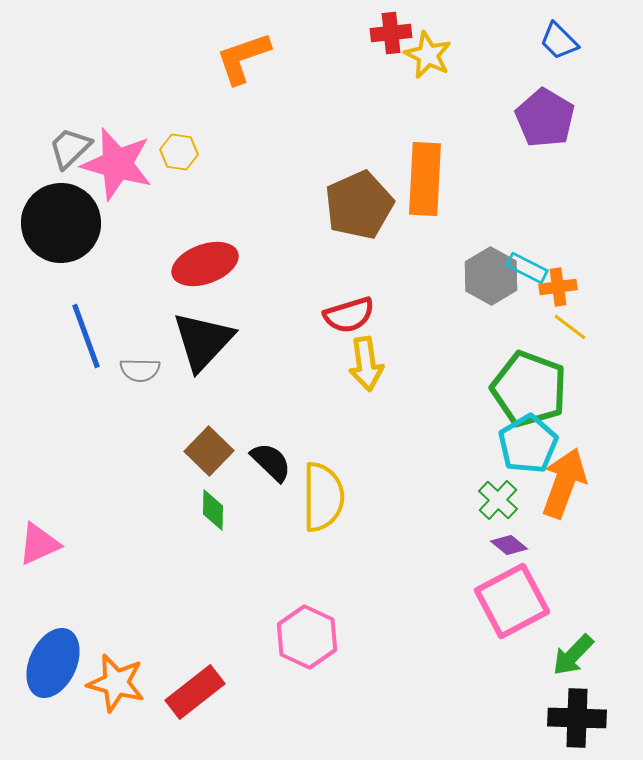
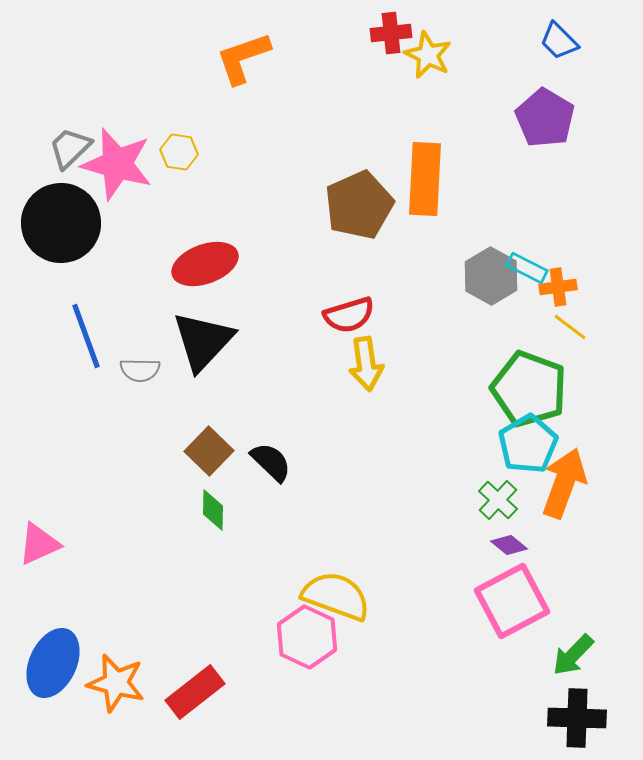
yellow semicircle: moved 13 px right, 99 px down; rotated 70 degrees counterclockwise
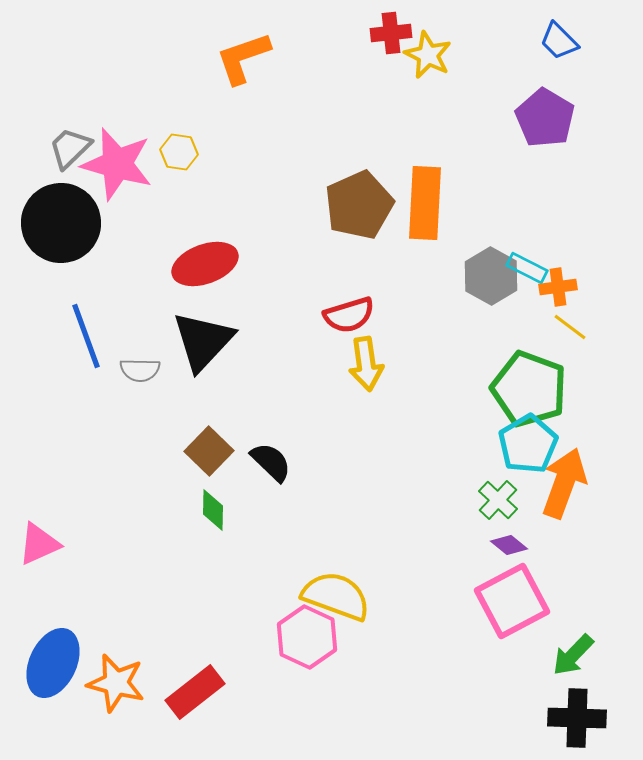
orange rectangle: moved 24 px down
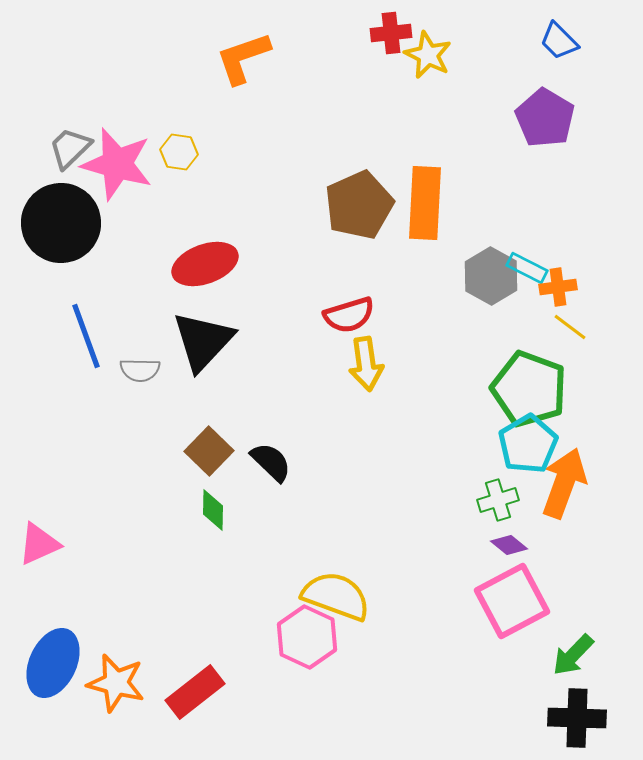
green cross: rotated 30 degrees clockwise
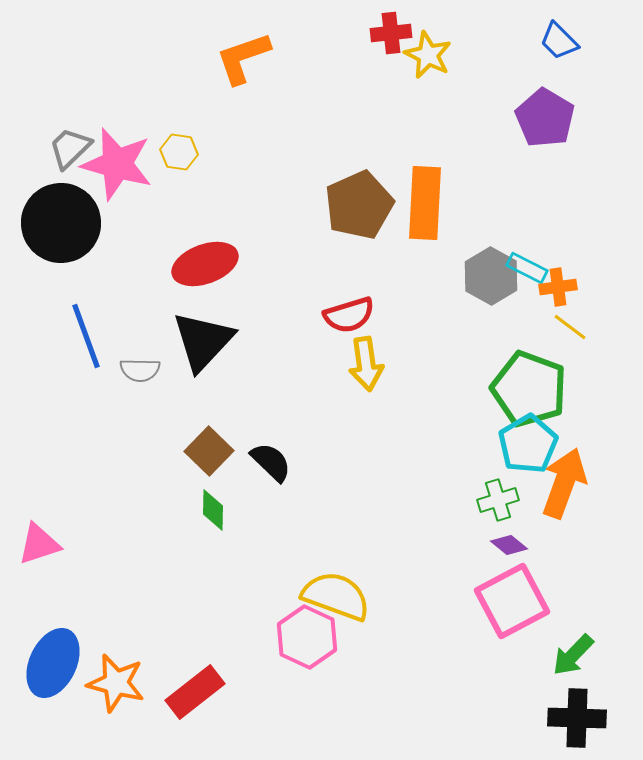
pink triangle: rotated 6 degrees clockwise
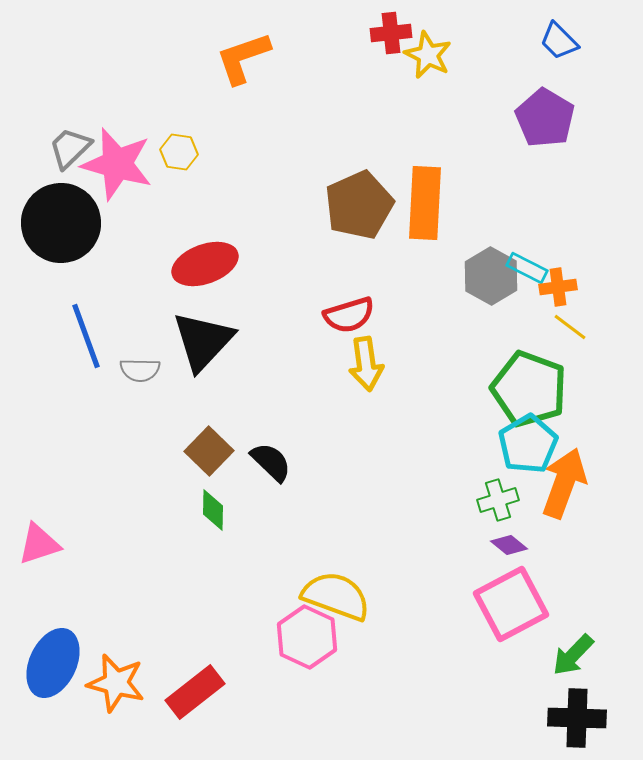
pink square: moved 1 px left, 3 px down
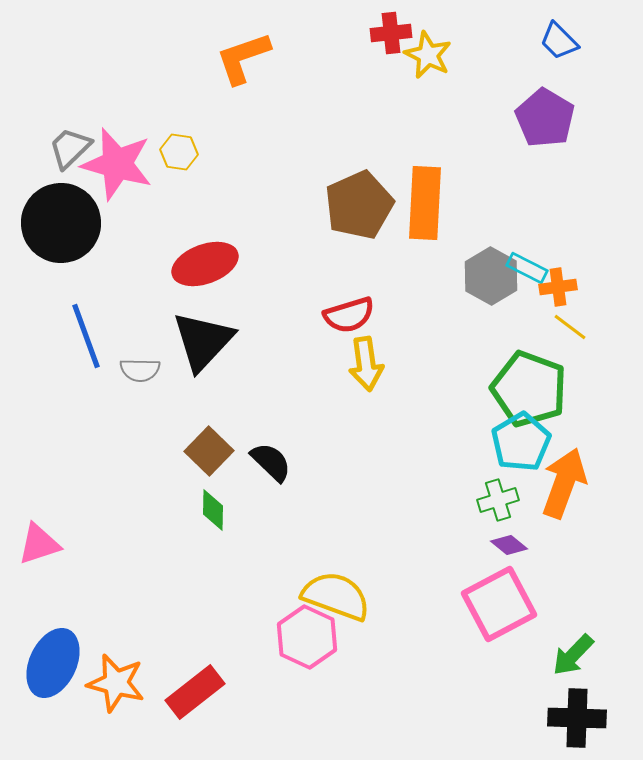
cyan pentagon: moved 7 px left, 2 px up
pink square: moved 12 px left
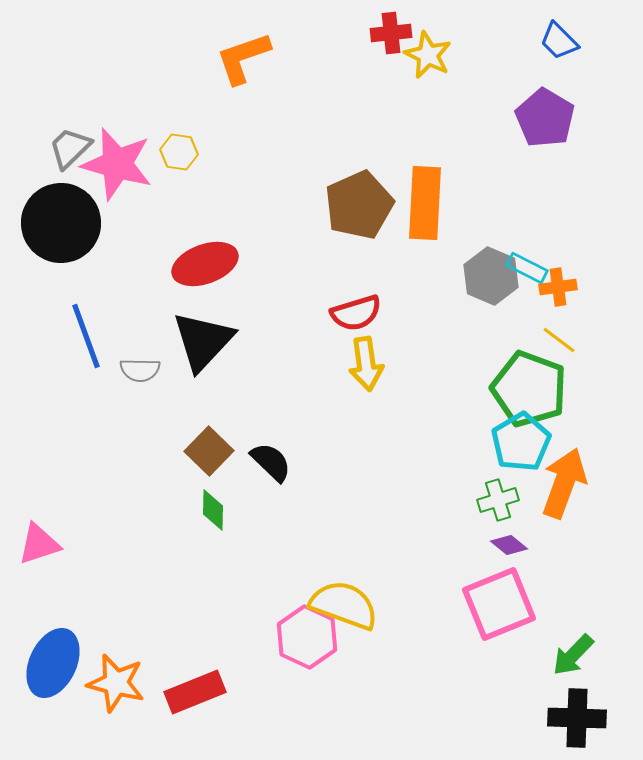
gray hexagon: rotated 6 degrees counterclockwise
red semicircle: moved 7 px right, 2 px up
yellow line: moved 11 px left, 13 px down
yellow semicircle: moved 8 px right, 9 px down
pink square: rotated 6 degrees clockwise
red rectangle: rotated 16 degrees clockwise
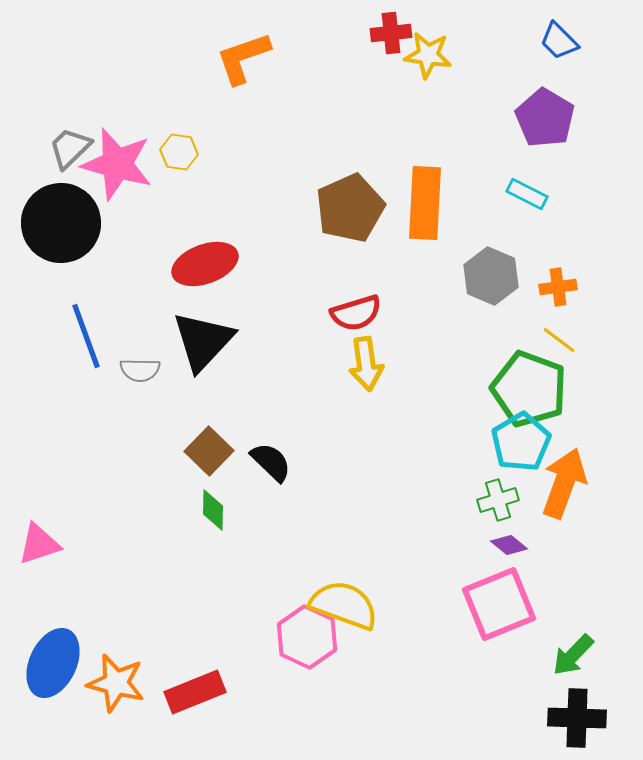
yellow star: rotated 18 degrees counterclockwise
brown pentagon: moved 9 px left, 3 px down
cyan rectangle: moved 74 px up
